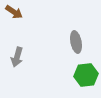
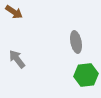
gray arrow: moved 2 px down; rotated 126 degrees clockwise
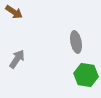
gray arrow: rotated 72 degrees clockwise
green hexagon: rotated 15 degrees clockwise
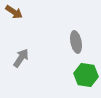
gray arrow: moved 4 px right, 1 px up
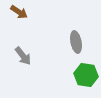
brown arrow: moved 5 px right
gray arrow: moved 2 px right, 2 px up; rotated 108 degrees clockwise
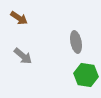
brown arrow: moved 6 px down
gray arrow: rotated 12 degrees counterclockwise
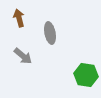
brown arrow: rotated 138 degrees counterclockwise
gray ellipse: moved 26 px left, 9 px up
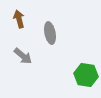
brown arrow: moved 1 px down
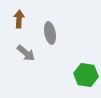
brown arrow: rotated 18 degrees clockwise
gray arrow: moved 3 px right, 3 px up
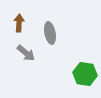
brown arrow: moved 4 px down
green hexagon: moved 1 px left, 1 px up
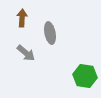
brown arrow: moved 3 px right, 5 px up
green hexagon: moved 2 px down
